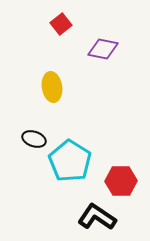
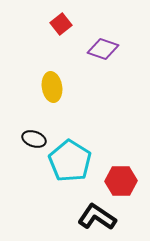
purple diamond: rotated 8 degrees clockwise
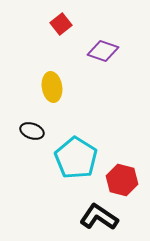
purple diamond: moved 2 px down
black ellipse: moved 2 px left, 8 px up
cyan pentagon: moved 6 px right, 3 px up
red hexagon: moved 1 px right, 1 px up; rotated 16 degrees clockwise
black L-shape: moved 2 px right
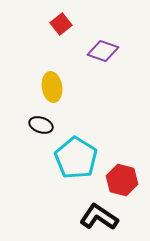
black ellipse: moved 9 px right, 6 px up
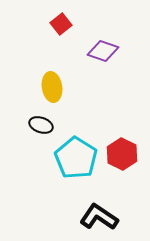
red hexagon: moved 26 px up; rotated 12 degrees clockwise
